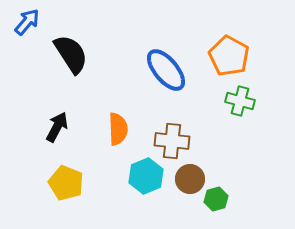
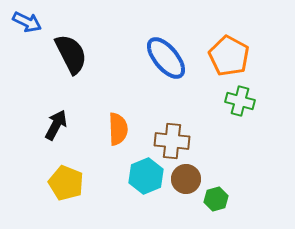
blue arrow: rotated 76 degrees clockwise
black semicircle: rotated 6 degrees clockwise
blue ellipse: moved 12 px up
black arrow: moved 1 px left, 2 px up
brown circle: moved 4 px left
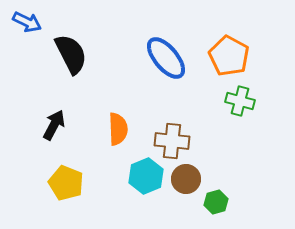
black arrow: moved 2 px left
green hexagon: moved 3 px down
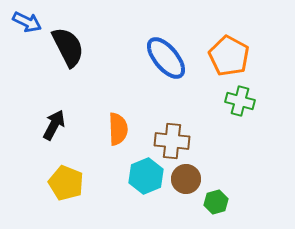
black semicircle: moved 3 px left, 7 px up
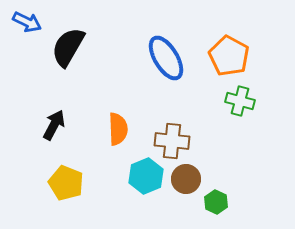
black semicircle: rotated 123 degrees counterclockwise
blue ellipse: rotated 9 degrees clockwise
green hexagon: rotated 20 degrees counterclockwise
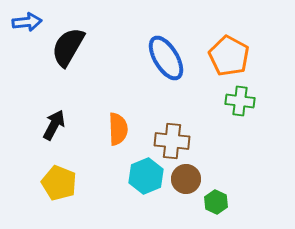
blue arrow: rotated 32 degrees counterclockwise
green cross: rotated 8 degrees counterclockwise
yellow pentagon: moved 7 px left
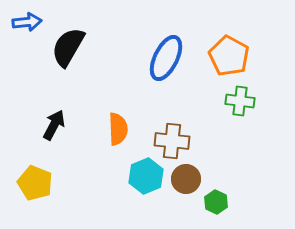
blue ellipse: rotated 57 degrees clockwise
yellow pentagon: moved 24 px left
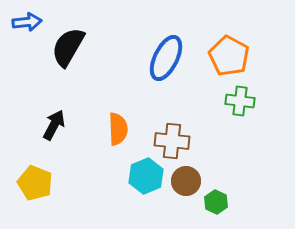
brown circle: moved 2 px down
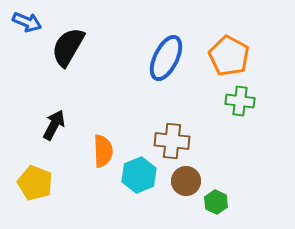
blue arrow: rotated 28 degrees clockwise
orange semicircle: moved 15 px left, 22 px down
cyan hexagon: moved 7 px left, 1 px up
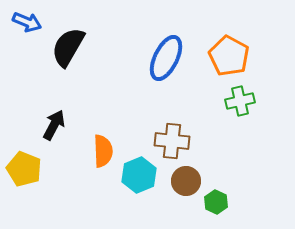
green cross: rotated 20 degrees counterclockwise
yellow pentagon: moved 11 px left, 14 px up
